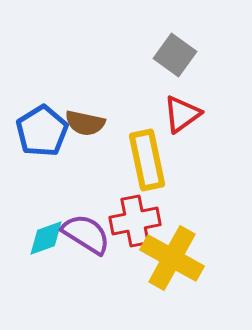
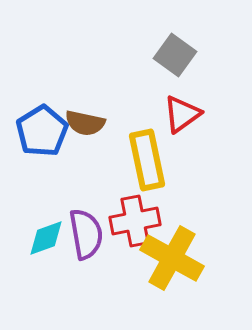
purple semicircle: rotated 48 degrees clockwise
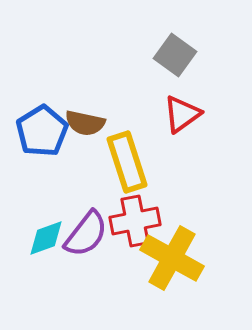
yellow rectangle: moved 20 px left, 2 px down; rotated 6 degrees counterclockwise
purple semicircle: rotated 48 degrees clockwise
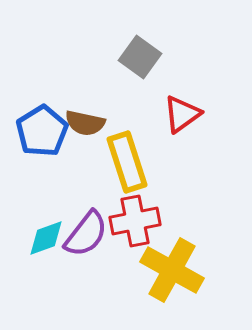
gray square: moved 35 px left, 2 px down
yellow cross: moved 12 px down
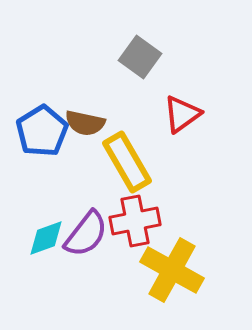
yellow rectangle: rotated 12 degrees counterclockwise
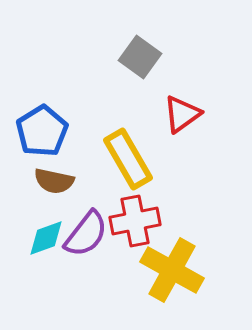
brown semicircle: moved 31 px left, 58 px down
yellow rectangle: moved 1 px right, 3 px up
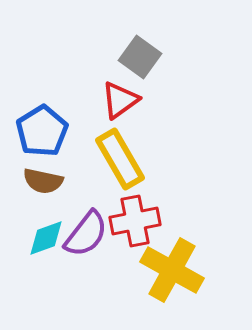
red triangle: moved 62 px left, 14 px up
yellow rectangle: moved 8 px left
brown semicircle: moved 11 px left
